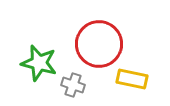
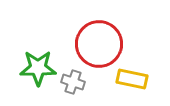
green star: moved 1 px left, 5 px down; rotated 15 degrees counterclockwise
gray cross: moved 3 px up
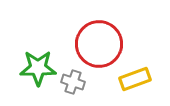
yellow rectangle: moved 3 px right; rotated 32 degrees counterclockwise
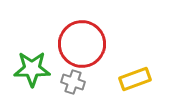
red circle: moved 17 px left
green star: moved 6 px left, 1 px down
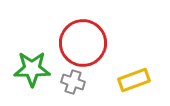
red circle: moved 1 px right, 1 px up
yellow rectangle: moved 1 px left, 1 px down
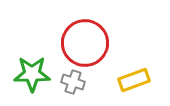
red circle: moved 2 px right
green star: moved 5 px down
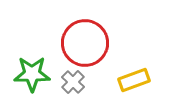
gray cross: rotated 25 degrees clockwise
